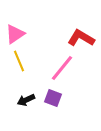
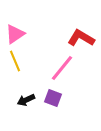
yellow line: moved 4 px left
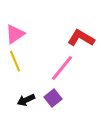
purple square: rotated 30 degrees clockwise
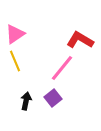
red L-shape: moved 1 px left, 2 px down
black arrow: moved 1 px down; rotated 126 degrees clockwise
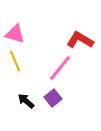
pink triangle: rotated 50 degrees clockwise
pink line: moved 2 px left
black arrow: rotated 60 degrees counterclockwise
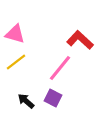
red L-shape: rotated 12 degrees clockwise
yellow line: moved 1 px right, 1 px down; rotated 75 degrees clockwise
purple square: rotated 24 degrees counterclockwise
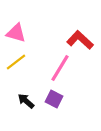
pink triangle: moved 1 px right, 1 px up
pink line: rotated 8 degrees counterclockwise
purple square: moved 1 px right, 1 px down
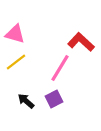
pink triangle: moved 1 px left, 1 px down
red L-shape: moved 1 px right, 2 px down
purple square: rotated 36 degrees clockwise
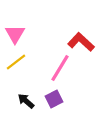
pink triangle: rotated 45 degrees clockwise
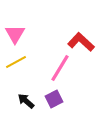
yellow line: rotated 10 degrees clockwise
